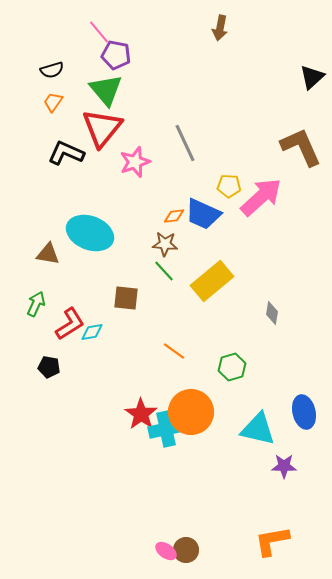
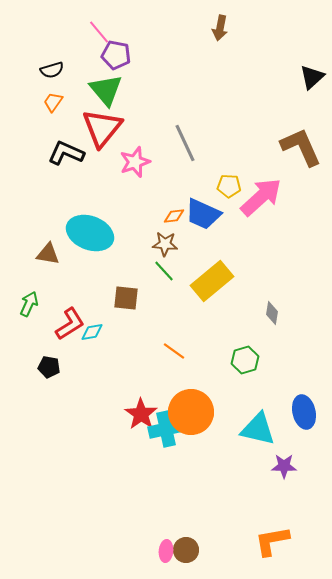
green arrow: moved 7 px left
green hexagon: moved 13 px right, 7 px up
pink ellipse: rotated 60 degrees clockwise
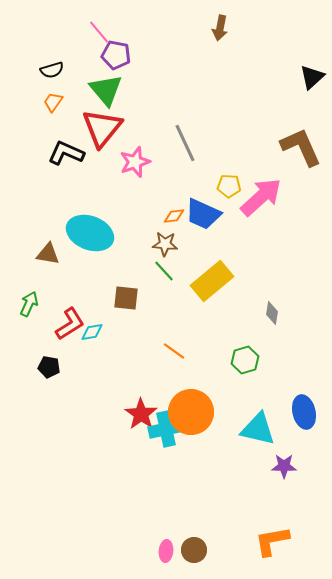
brown circle: moved 8 px right
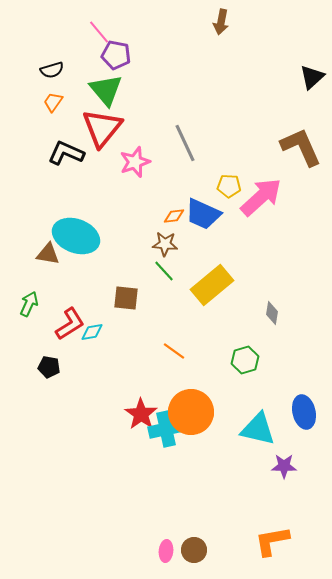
brown arrow: moved 1 px right, 6 px up
cyan ellipse: moved 14 px left, 3 px down
yellow rectangle: moved 4 px down
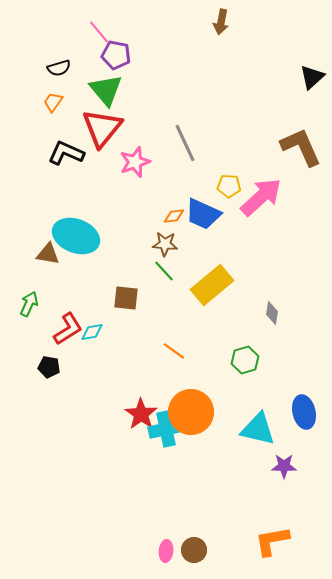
black semicircle: moved 7 px right, 2 px up
red L-shape: moved 2 px left, 5 px down
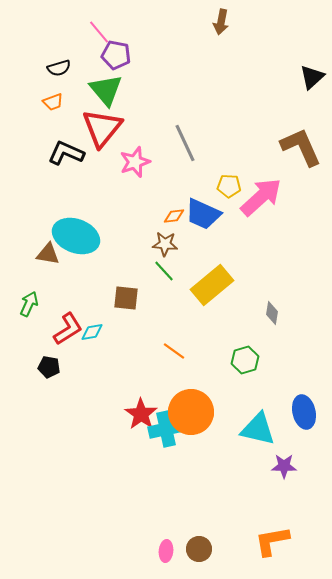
orange trapezoid: rotated 145 degrees counterclockwise
brown circle: moved 5 px right, 1 px up
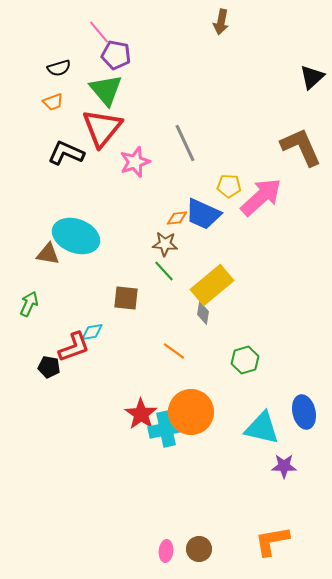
orange diamond: moved 3 px right, 2 px down
gray diamond: moved 69 px left
red L-shape: moved 6 px right, 18 px down; rotated 12 degrees clockwise
cyan triangle: moved 4 px right, 1 px up
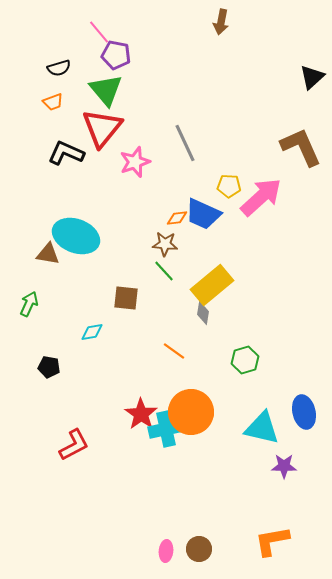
red L-shape: moved 98 px down; rotated 8 degrees counterclockwise
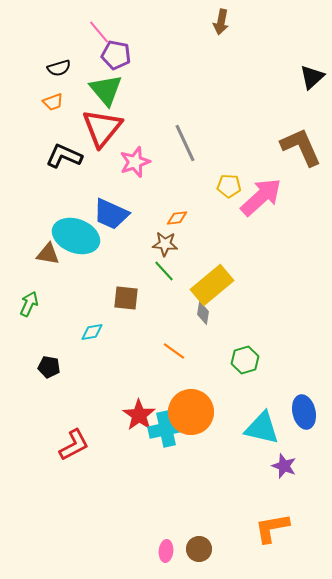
black L-shape: moved 2 px left, 3 px down
blue trapezoid: moved 92 px left
red star: moved 2 px left, 1 px down
purple star: rotated 20 degrees clockwise
orange L-shape: moved 13 px up
